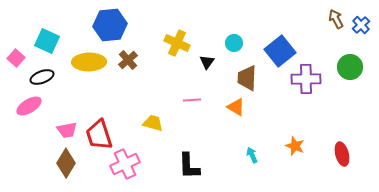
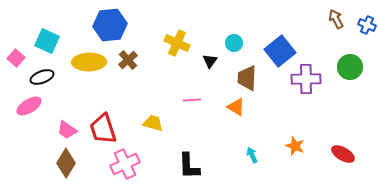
blue cross: moved 6 px right; rotated 24 degrees counterclockwise
black triangle: moved 3 px right, 1 px up
pink trapezoid: rotated 45 degrees clockwise
red trapezoid: moved 4 px right, 6 px up
red ellipse: moved 1 px right; rotated 45 degrees counterclockwise
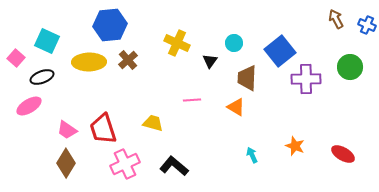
black L-shape: moved 15 px left; rotated 132 degrees clockwise
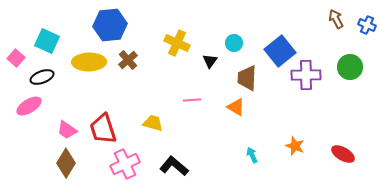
purple cross: moved 4 px up
